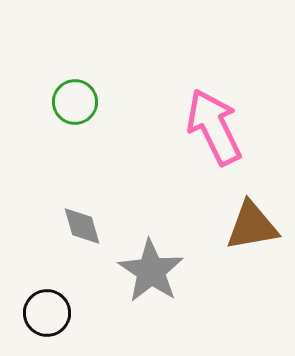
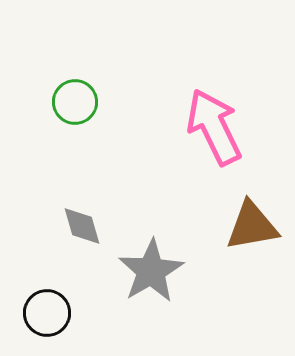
gray star: rotated 8 degrees clockwise
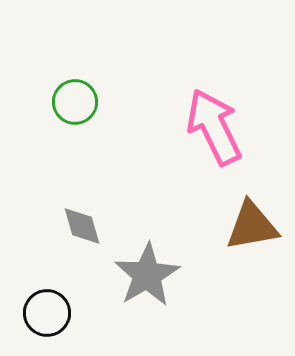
gray star: moved 4 px left, 4 px down
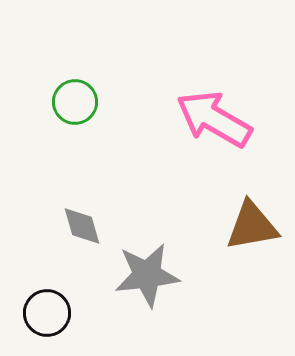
pink arrow: moved 8 px up; rotated 34 degrees counterclockwise
gray star: rotated 24 degrees clockwise
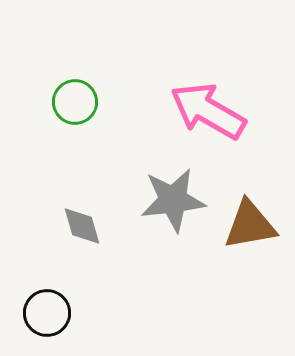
pink arrow: moved 6 px left, 8 px up
brown triangle: moved 2 px left, 1 px up
gray star: moved 26 px right, 75 px up
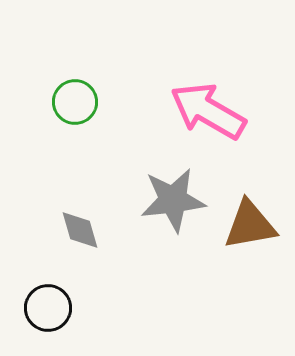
gray diamond: moved 2 px left, 4 px down
black circle: moved 1 px right, 5 px up
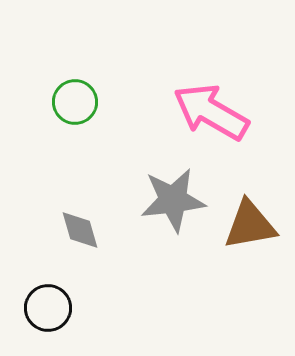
pink arrow: moved 3 px right, 1 px down
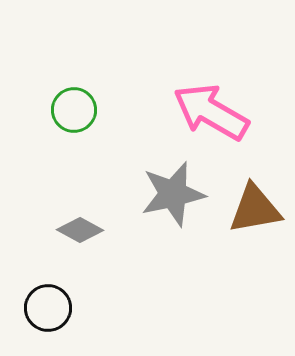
green circle: moved 1 px left, 8 px down
gray star: moved 6 px up; rotated 6 degrees counterclockwise
brown triangle: moved 5 px right, 16 px up
gray diamond: rotated 45 degrees counterclockwise
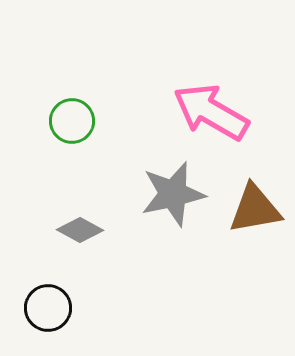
green circle: moved 2 px left, 11 px down
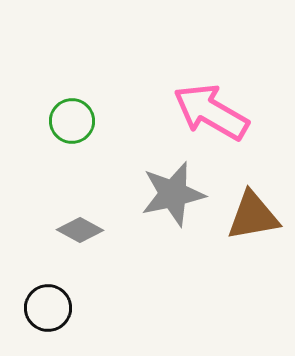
brown triangle: moved 2 px left, 7 px down
